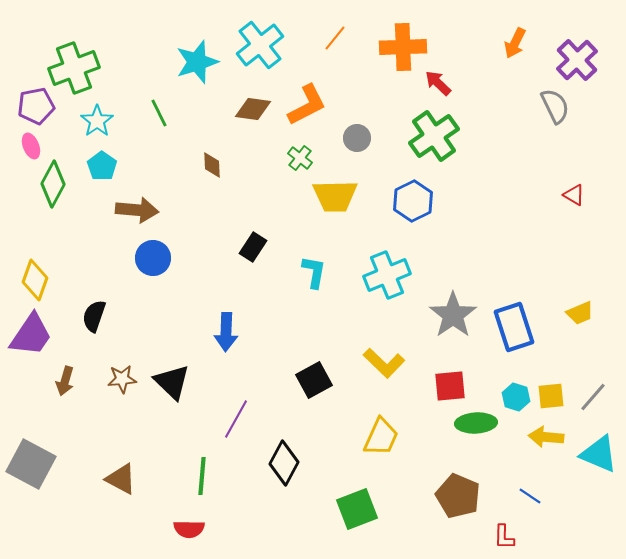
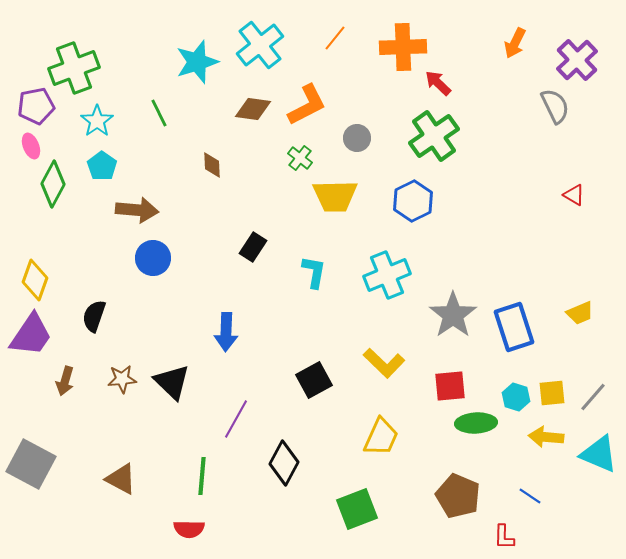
yellow square at (551, 396): moved 1 px right, 3 px up
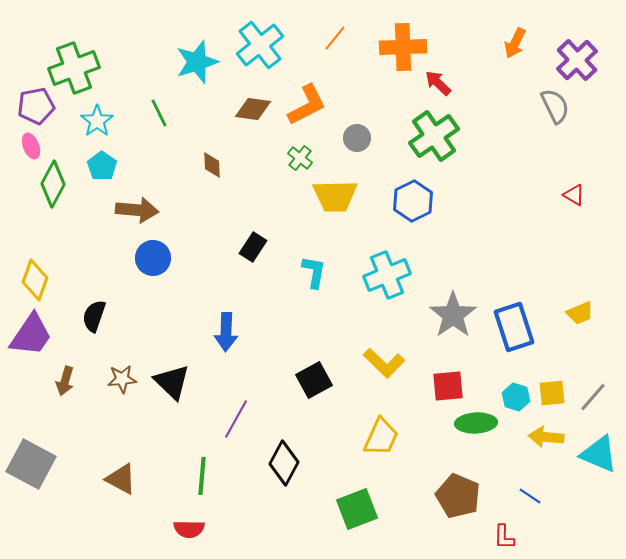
red square at (450, 386): moved 2 px left
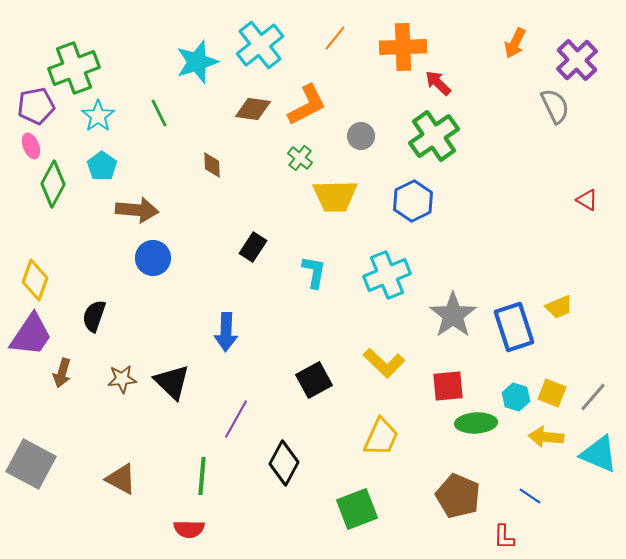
cyan star at (97, 121): moved 1 px right, 5 px up
gray circle at (357, 138): moved 4 px right, 2 px up
red triangle at (574, 195): moved 13 px right, 5 px down
yellow trapezoid at (580, 313): moved 21 px left, 6 px up
brown arrow at (65, 381): moved 3 px left, 8 px up
yellow square at (552, 393): rotated 28 degrees clockwise
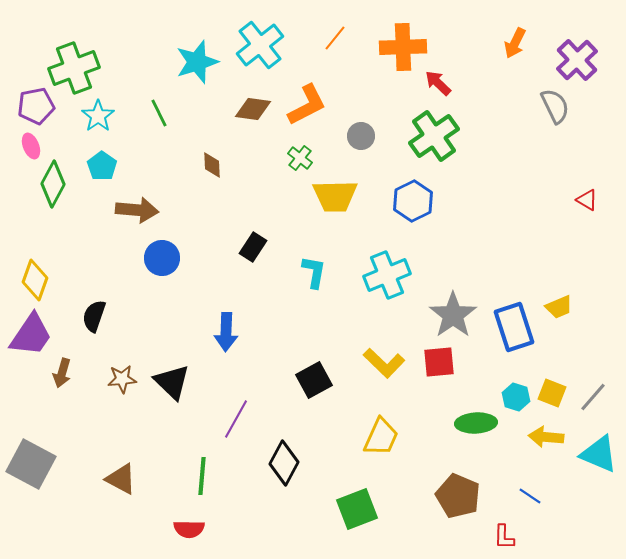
blue circle at (153, 258): moved 9 px right
red square at (448, 386): moved 9 px left, 24 px up
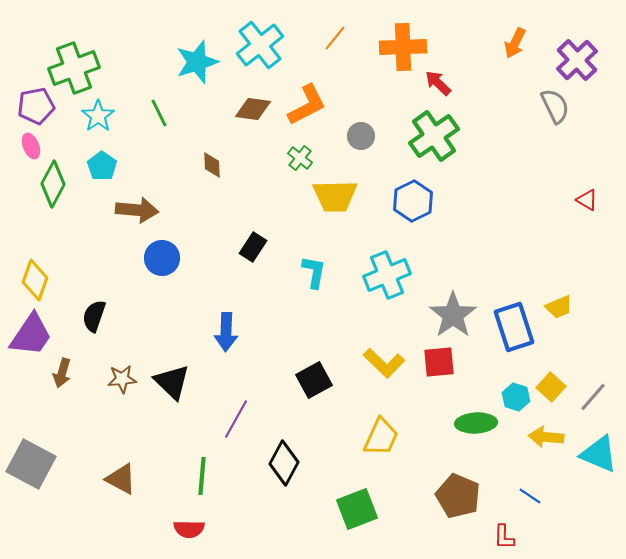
yellow square at (552, 393): moved 1 px left, 6 px up; rotated 20 degrees clockwise
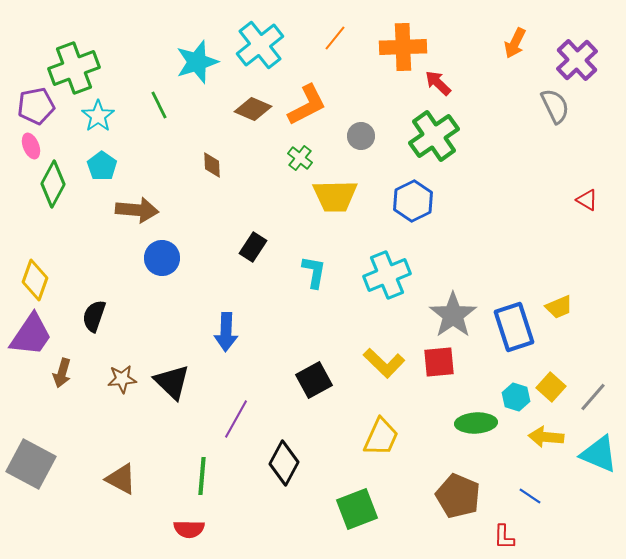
brown diamond at (253, 109): rotated 15 degrees clockwise
green line at (159, 113): moved 8 px up
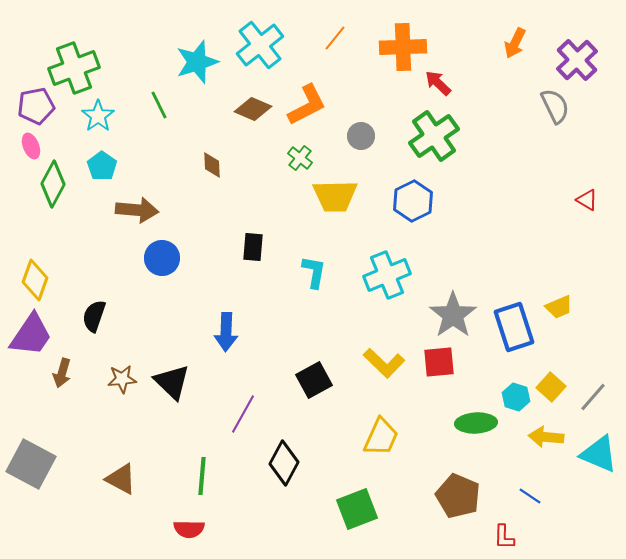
black rectangle at (253, 247): rotated 28 degrees counterclockwise
purple line at (236, 419): moved 7 px right, 5 px up
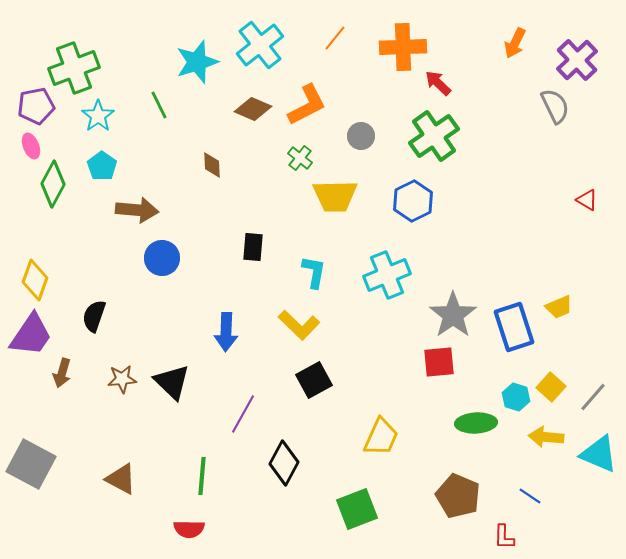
yellow L-shape at (384, 363): moved 85 px left, 38 px up
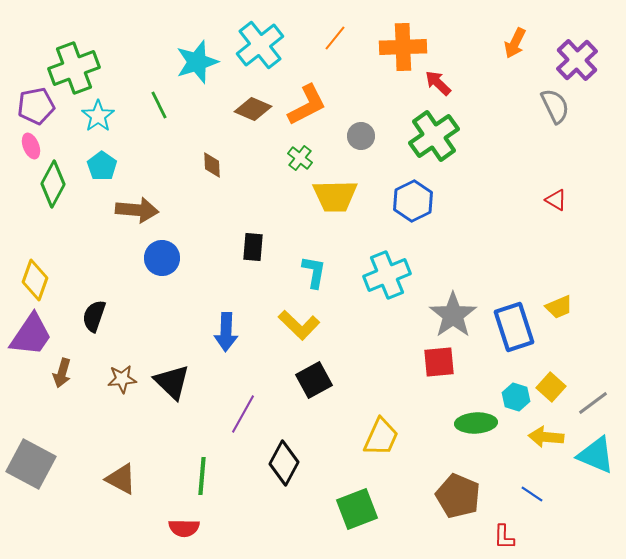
red triangle at (587, 200): moved 31 px left
gray line at (593, 397): moved 6 px down; rotated 12 degrees clockwise
cyan triangle at (599, 454): moved 3 px left, 1 px down
blue line at (530, 496): moved 2 px right, 2 px up
red semicircle at (189, 529): moved 5 px left, 1 px up
